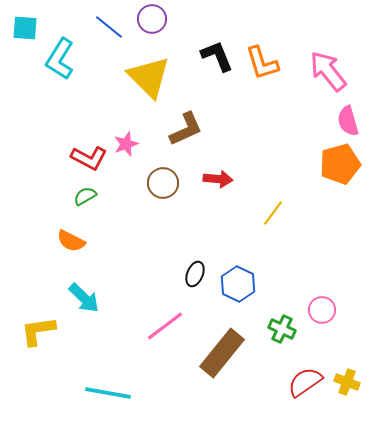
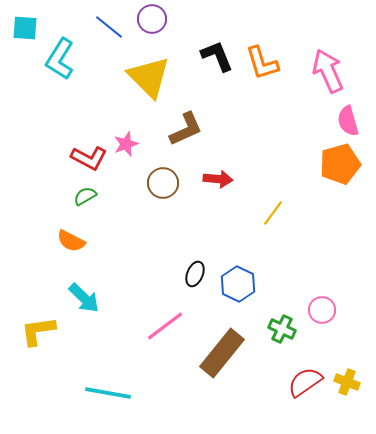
pink arrow: rotated 15 degrees clockwise
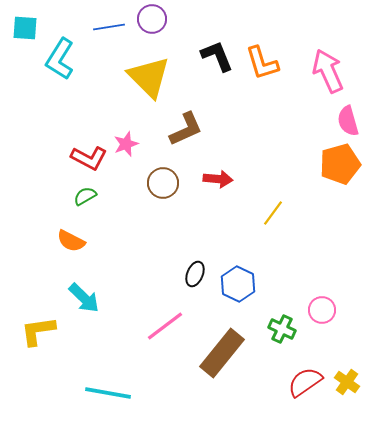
blue line: rotated 48 degrees counterclockwise
yellow cross: rotated 15 degrees clockwise
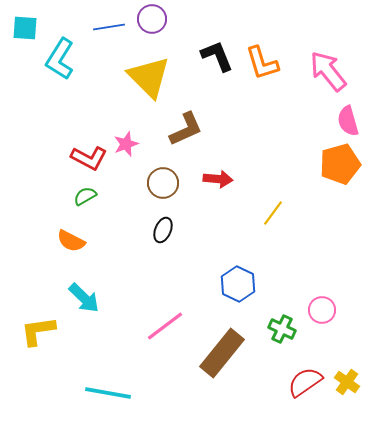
pink arrow: rotated 15 degrees counterclockwise
black ellipse: moved 32 px left, 44 px up
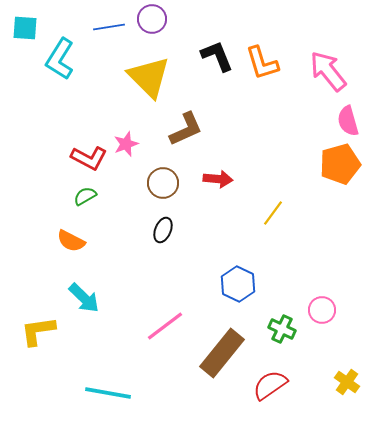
red semicircle: moved 35 px left, 3 px down
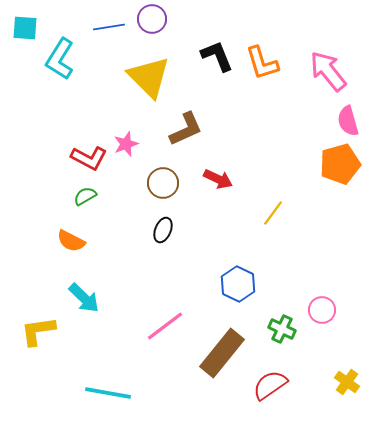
red arrow: rotated 20 degrees clockwise
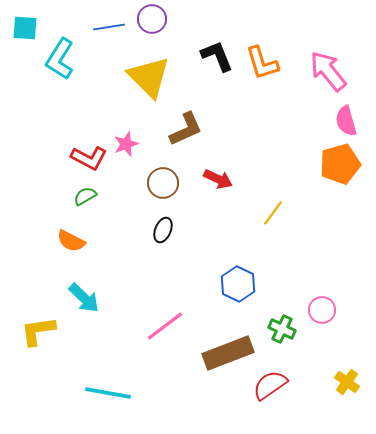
pink semicircle: moved 2 px left
brown rectangle: moved 6 px right; rotated 30 degrees clockwise
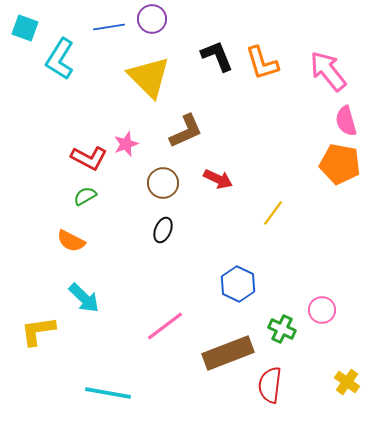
cyan square: rotated 16 degrees clockwise
brown L-shape: moved 2 px down
orange pentagon: rotated 27 degrees clockwise
red semicircle: rotated 48 degrees counterclockwise
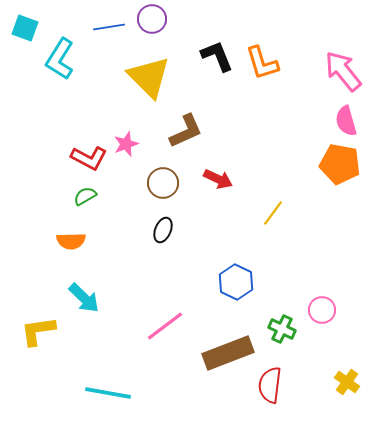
pink arrow: moved 15 px right
orange semicircle: rotated 28 degrees counterclockwise
blue hexagon: moved 2 px left, 2 px up
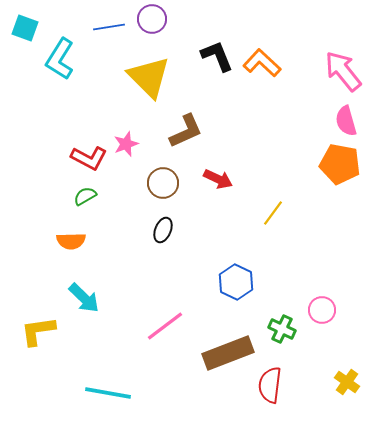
orange L-shape: rotated 150 degrees clockwise
